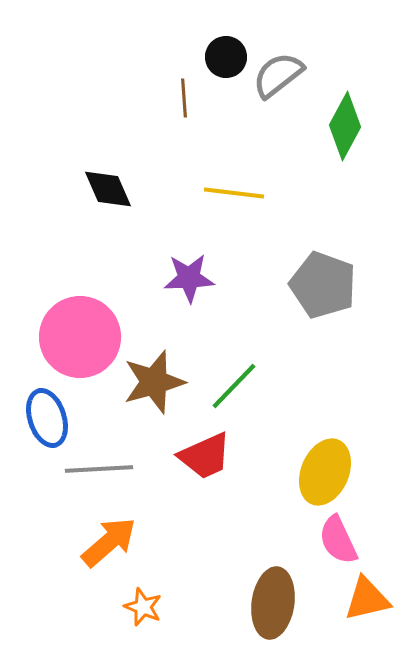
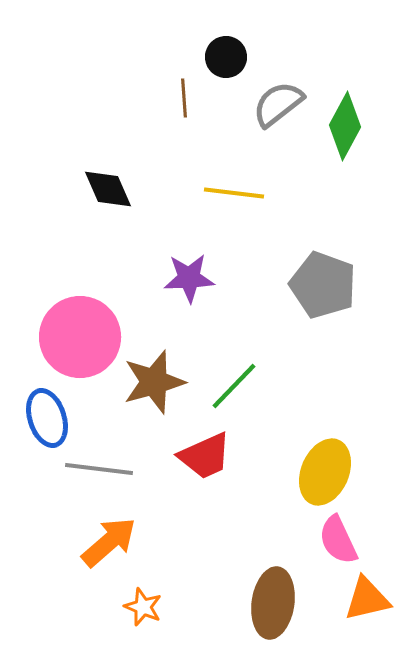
gray semicircle: moved 29 px down
gray line: rotated 10 degrees clockwise
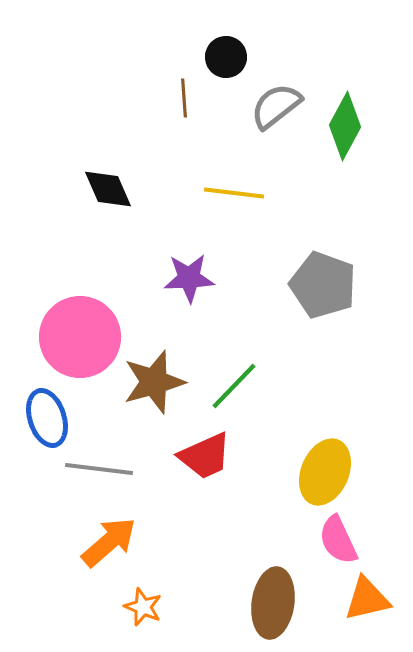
gray semicircle: moved 2 px left, 2 px down
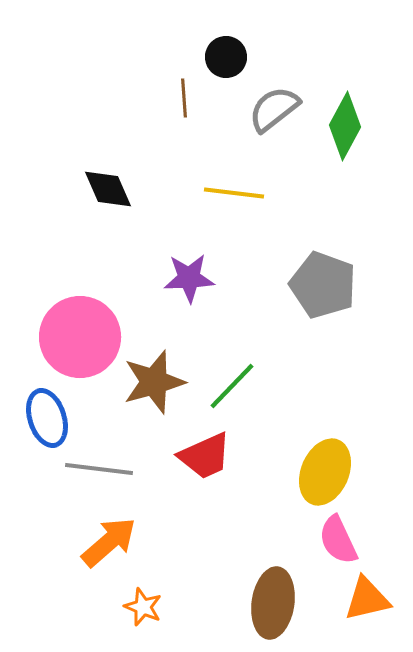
gray semicircle: moved 2 px left, 3 px down
green line: moved 2 px left
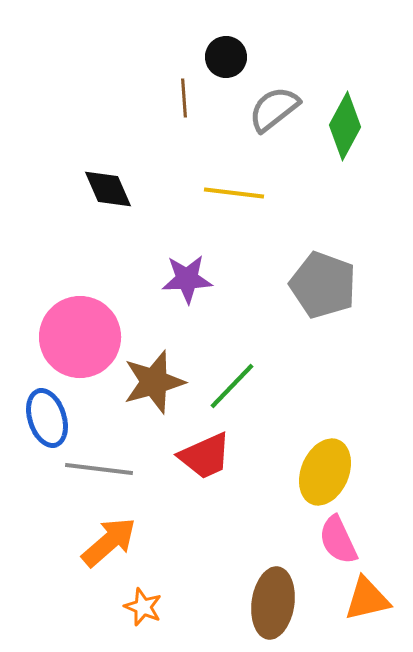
purple star: moved 2 px left, 1 px down
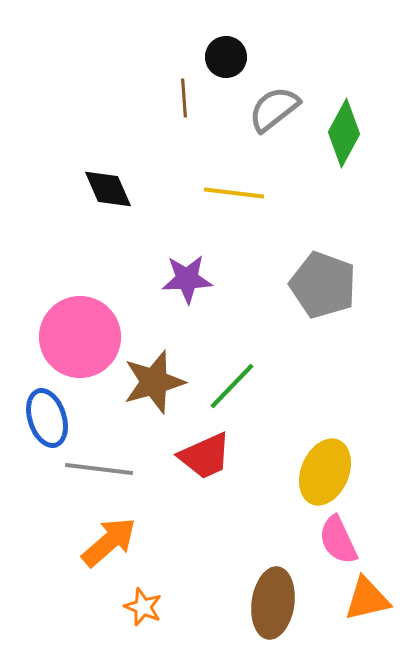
green diamond: moved 1 px left, 7 px down
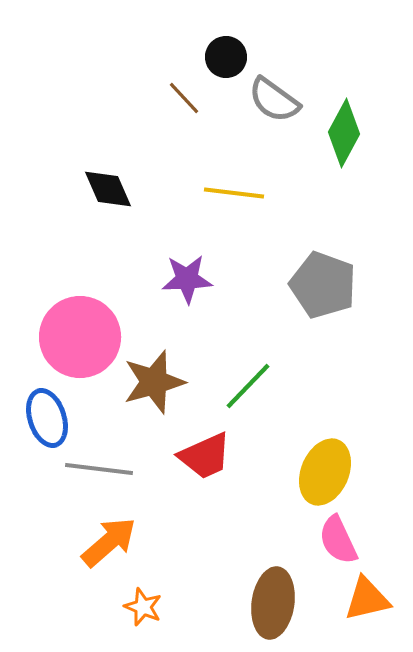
brown line: rotated 39 degrees counterclockwise
gray semicircle: moved 9 px up; rotated 106 degrees counterclockwise
green line: moved 16 px right
